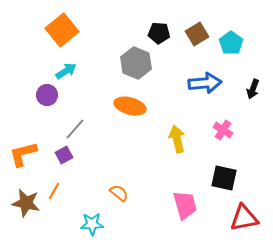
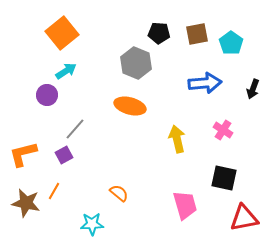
orange square: moved 3 px down
brown square: rotated 20 degrees clockwise
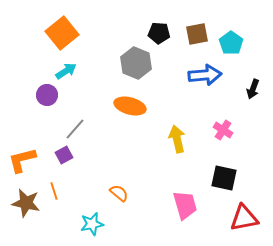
blue arrow: moved 8 px up
orange L-shape: moved 1 px left, 6 px down
orange line: rotated 48 degrees counterclockwise
cyan star: rotated 10 degrees counterclockwise
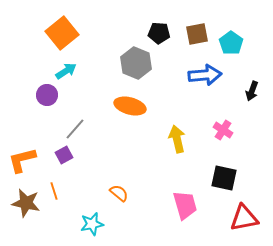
black arrow: moved 1 px left, 2 px down
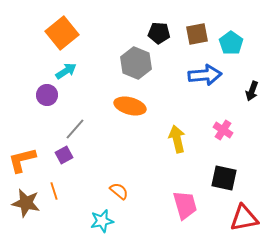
orange semicircle: moved 2 px up
cyan star: moved 10 px right, 3 px up
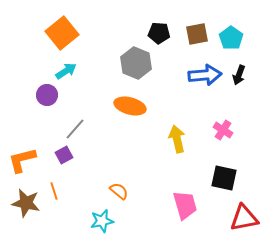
cyan pentagon: moved 5 px up
black arrow: moved 13 px left, 16 px up
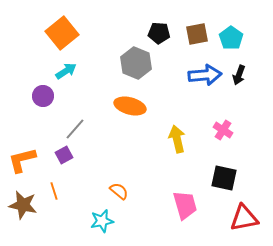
purple circle: moved 4 px left, 1 px down
brown star: moved 3 px left, 2 px down
